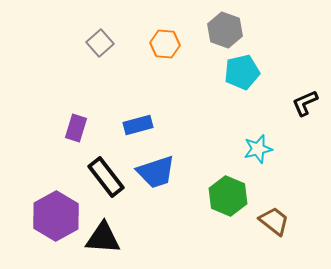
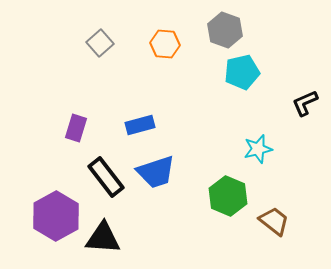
blue rectangle: moved 2 px right
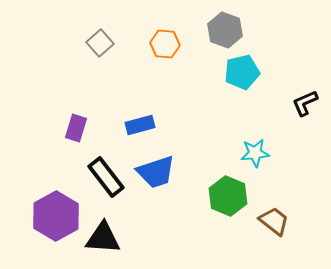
cyan star: moved 3 px left, 4 px down; rotated 8 degrees clockwise
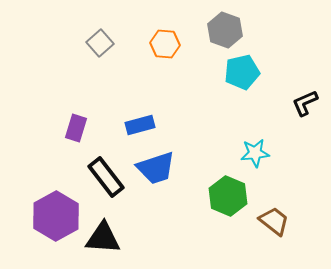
blue trapezoid: moved 4 px up
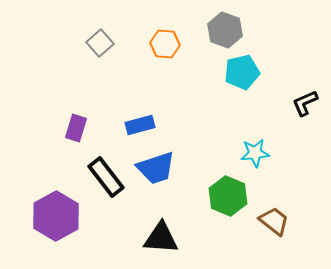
black triangle: moved 58 px right
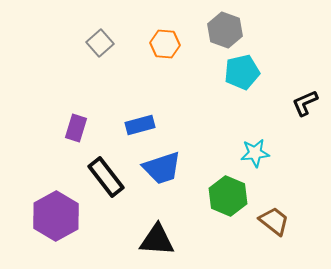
blue trapezoid: moved 6 px right
black triangle: moved 4 px left, 2 px down
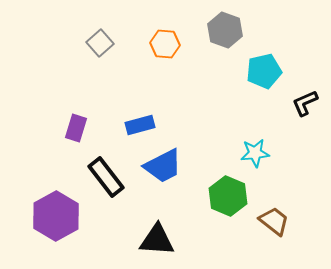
cyan pentagon: moved 22 px right, 1 px up
blue trapezoid: moved 1 px right, 2 px up; rotated 9 degrees counterclockwise
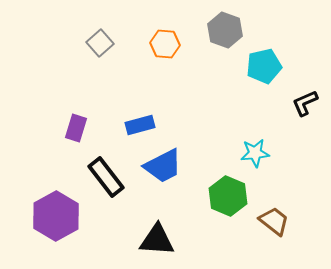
cyan pentagon: moved 5 px up
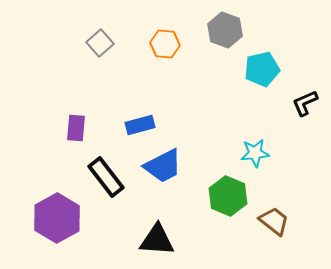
cyan pentagon: moved 2 px left, 3 px down
purple rectangle: rotated 12 degrees counterclockwise
purple hexagon: moved 1 px right, 2 px down
